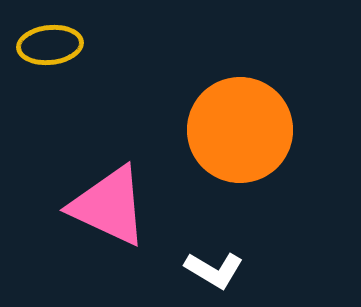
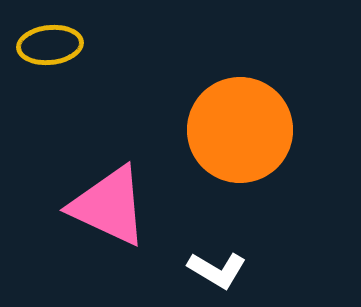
white L-shape: moved 3 px right
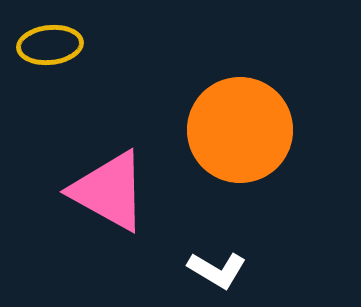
pink triangle: moved 15 px up; rotated 4 degrees clockwise
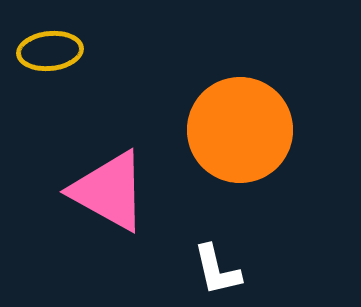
yellow ellipse: moved 6 px down
white L-shape: rotated 46 degrees clockwise
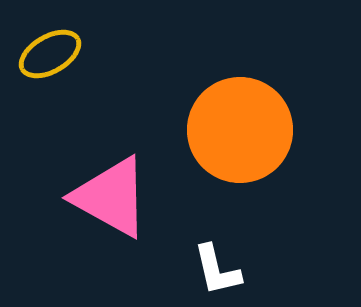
yellow ellipse: moved 3 px down; rotated 24 degrees counterclockwise
pink triangle: moved 2 px right, 6 px down
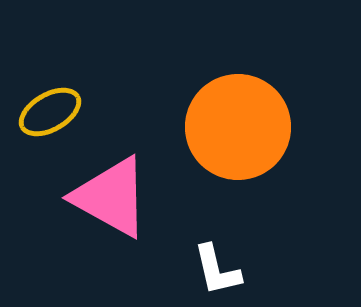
yellow ellipse: moved 58 px down
orange circle: moved 2 px left, 3 px up
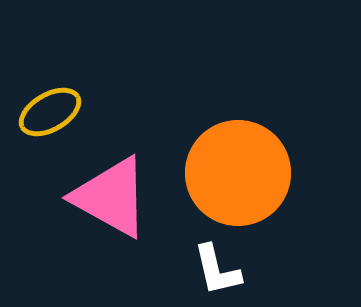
orange circle: moved 46 px down
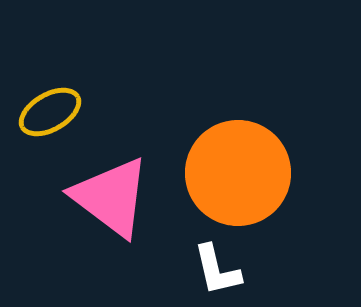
pink triangle: rotated 8 degrees clockwise
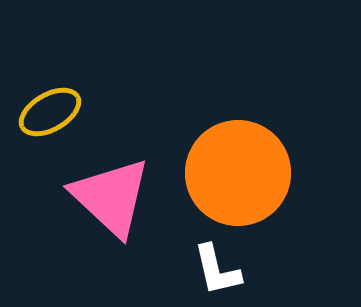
pink triangle: rotated 6 degrees clockwise
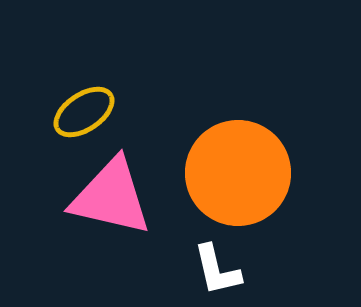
yellow ellipse: moved 34 px right; rotated 4 degrees counterclockwise
pink triangle: rotated 30 degrees counterclockwise
